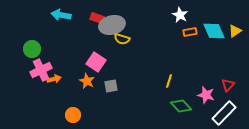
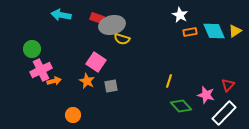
orange arrow: moved 2 px down
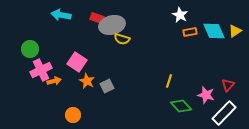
green circle: moved 2 px left
pink square: moved 19 px left
gray square: moved 4 px left; rotated 16 degrees counterclockwise
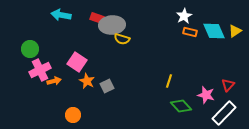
white star: moved 4 px right, 1 px down; rotated 14 degrees clockwise
gray ellipse: rotated 10 degrees clockwise
orange rectangle: rotated 24 degrees clockwise
pink cross: moved 1 px left
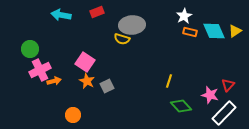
red rectangle: moved 6 px up; rotated 40 degrees counterclockwise
gray ellipse: moved 20 px right
pink square: moved 8 px right
pink star: moved 4 px right
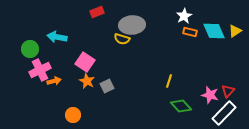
cyan arrow: moved 4 px left, 22 px down
red triangle: moved 6 px down
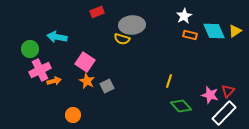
orange rectangle: moved 3 px down
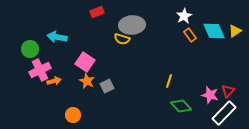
orange rectangle: rotated 40 degrees clockwise
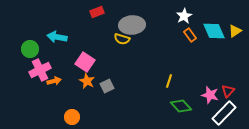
orange circle: moved 1 px left, 2 px down
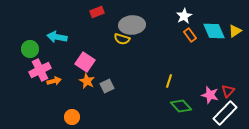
white rectangle: moved 1 px right
